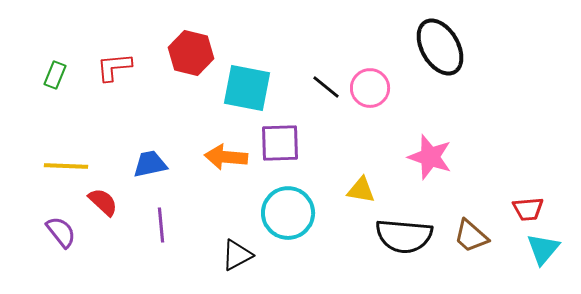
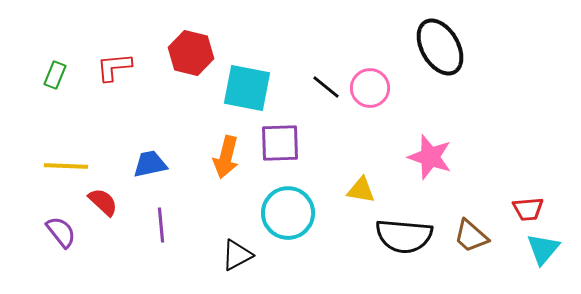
orange arrow: rotated 81 degrees counterclockwise
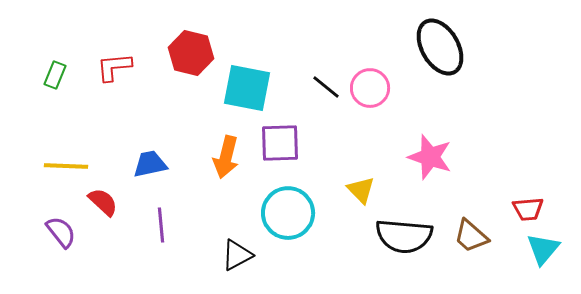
yellow triangle: rotated 36 degrees clockwise
